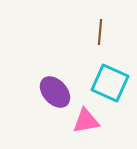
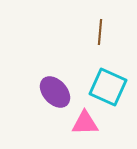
cyan square: moved 2 px left, 4 px down
pink triangle: moved 1 px left, 2 px down; rotated 8 degrees clockwise
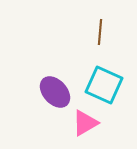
cyan square: moved 4 px left, 2 px up
pink triangle: rotated 28 degrees counterclockwise
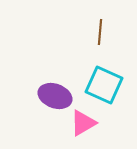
purple ellipse: moved 4 px down; rotated 28 degrees counterclockwise
pink triangle: moved 2 px left
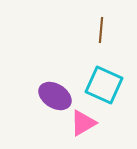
brown line: moved 1 px right, 2 px up
purple ellipse: rotated 12 degrees clockwise
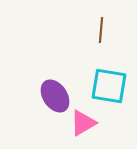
cyan square: moved 5 px right, 1 px down; rotated 15 degrees counterclockwise
purple ellipse: rotated 24 degrees clockwise
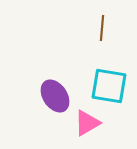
brown line: moved 1 px right, 2 px up
pink triangle: moved 4 px right
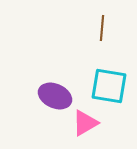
purple ellipse: rotated 32 degrees counterclockwise
pink triangle: moved 2 px left
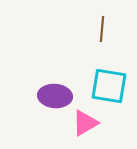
brown line: moved 1 px down
purple ellipse: rotated 20 degrees counterclockwise
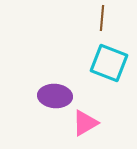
brown line: moved 11 px up
cyan square: moved 23 px up; rotated 12 degrees clockwise
